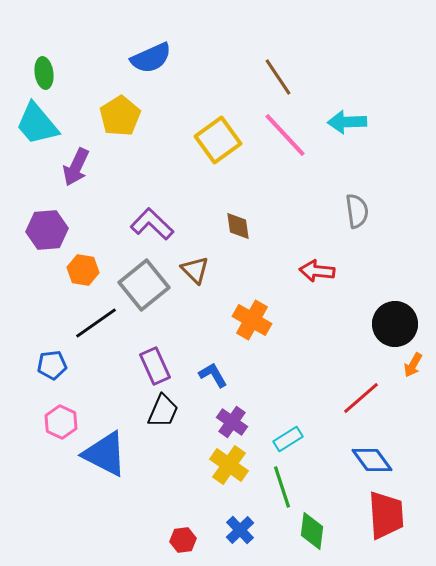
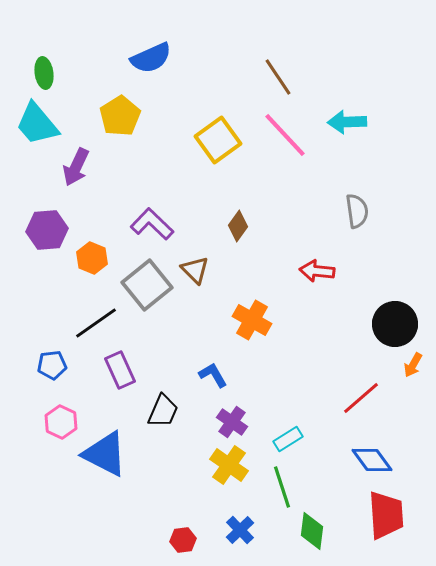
brown diamond: rotated 44 degrees clockwise
orange hexagon: moved 9 px right, 12 px up; rotated 12 degrees clockwise
gray square: moved 3 px right
purple rectangle: moved 35 px left, 4 px down
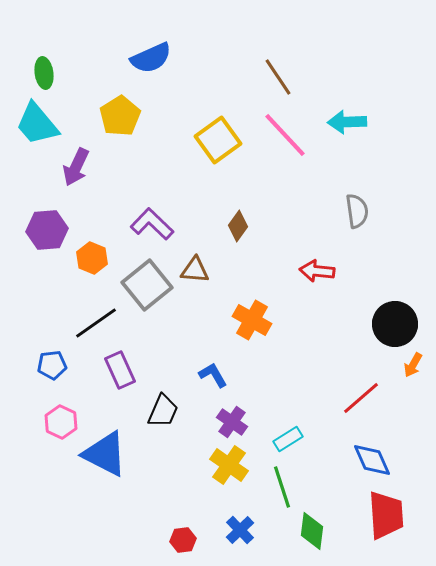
brown triangle: rotated 40 degrees counterclockwise
blue diamond: rotated 12 degrees clockwise
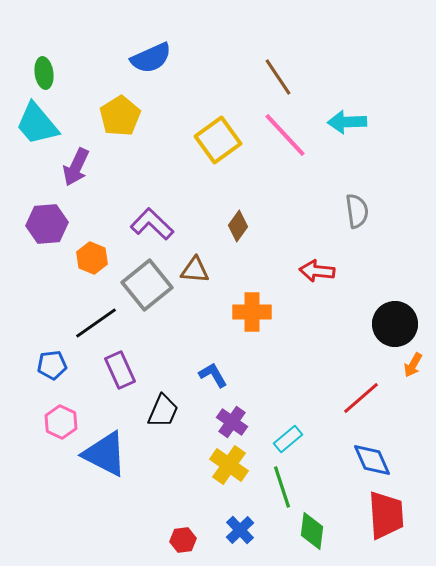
purple hexagon: moved 6 px up
orange cross: moved 8 px up; rotated 30 degrees counterclockwise
cyan rectangle: rotated 8 degrees counterclockwise
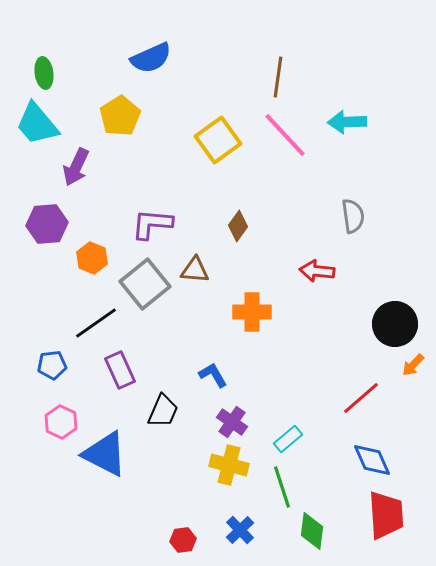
brown line: rotated 42 degrees clockwise
gray semicircle: moved 4 px left, 5 px down
purple L-shape: rotated 39 degrees counterclockwise
gray square: moved 2 px left, 1 px up
orange arrow: rotated 15 degrees clockwise
yellow cross: rotated 21 degrees counterclockwise
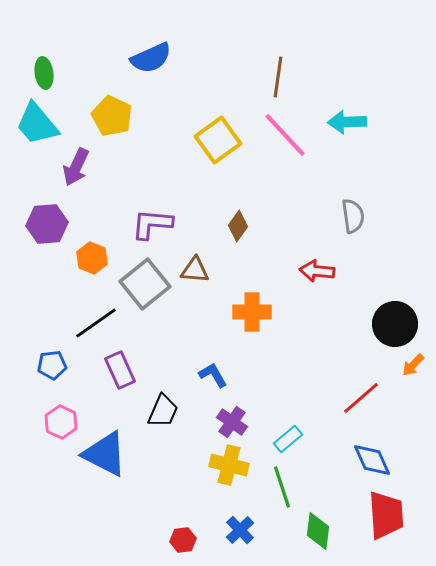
yellow pentagon: moved 8 px left; rotated 15 degrees counterclockwise
green diamond: moved 6 px right
